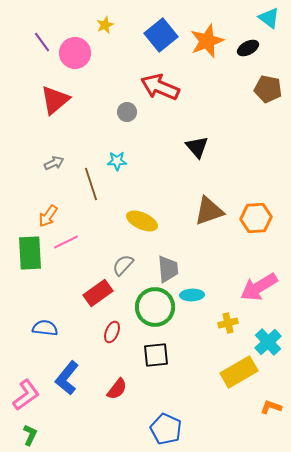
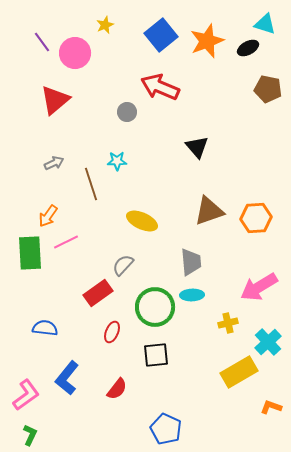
cyan triangle: moved 4 px left, 6 px down; rotated 20 degrees counterclockwise
gray trapezoid: moved 23 px right, 7 px up
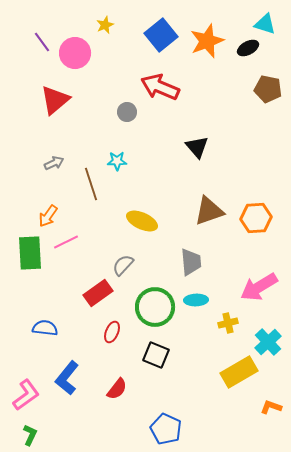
cyan ellipse: moved 4 px right, 5 px down
black square: rotated 28 degrees clockwise
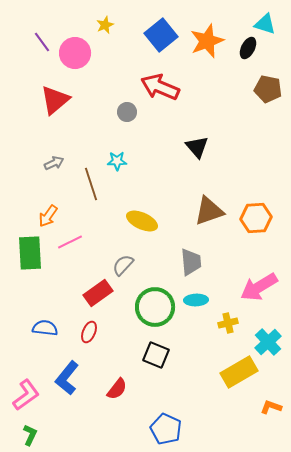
black ellipse: rotated 35 degrees counterclockwise
pink line: moved 4 px right
red ellipse: moved 23 px left
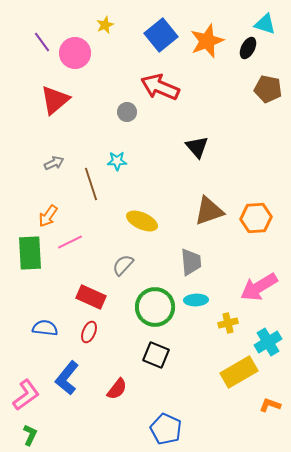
red rectangle: moved 7 px left, 4 px down; rotated 60 degrees clockwise
cyan cross: rotated 12 degrees clockwise
orange L-shape: moved 1 px left, 2 px up
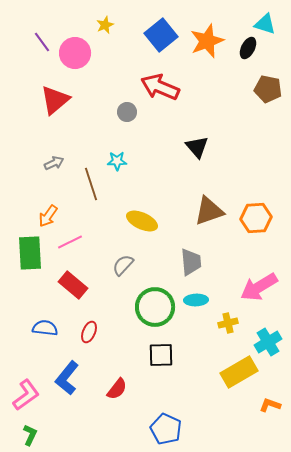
red rectangle: moved 18 px left, 12 px up; rotated 16 degrees clockwise
black square: moved 5 px right; rotated 24 degrees counterclockwise
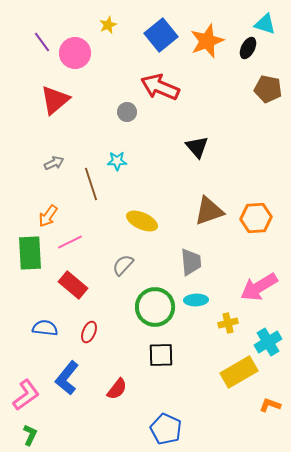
yellow star: moved 3 px right
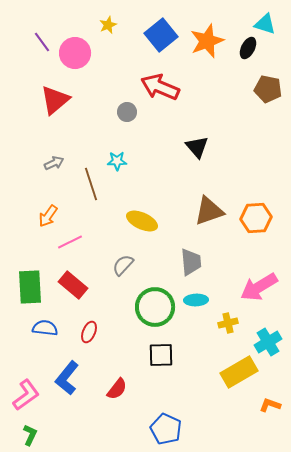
green rectangle: moved 34 px down
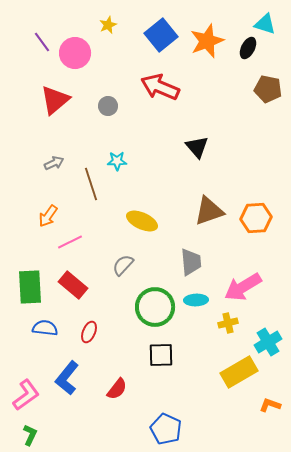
gray circle: moved 19 px left, 6 px up
pink arrow: moved 16 px left
